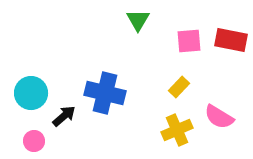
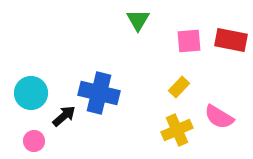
blue cross: moved 6 px left
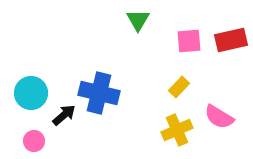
red rectangle: rotated 24 degrees counterclockwise
black arrow: moved 1 px up
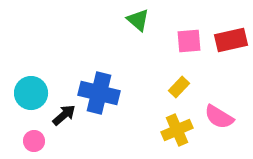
green triangle: rotated 20 degrees counterclockwise
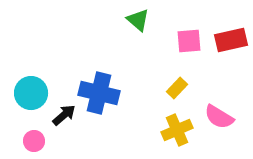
yellow rectangle: moved 2 px left, 1 px down
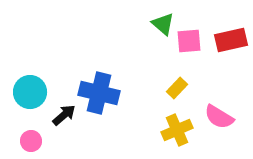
green triangle: moved 25 px right, 4 px down
cyan circle: moved 1 px left, 1 px up
pink circle: moved 3 px left
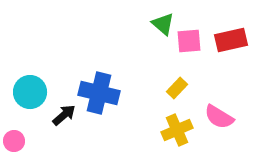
pink circle: moved 17 px left
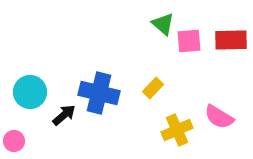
red rectangle: rotated 12 degrees clockwise
yellow rectangle: moved 24 px left
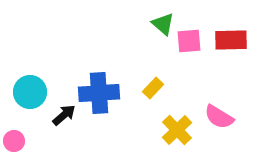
blue cross: rotated 18 degrees counterclockwise
yellow cross: rotated 20 degrees counterclockwise
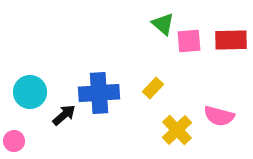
pink semicircle: moved 1 px up; rotated 16 degrees counterclockwise
